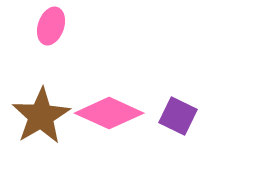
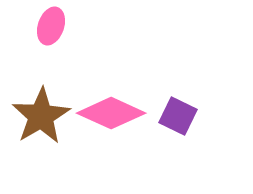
pink diamond: moved 2 px right
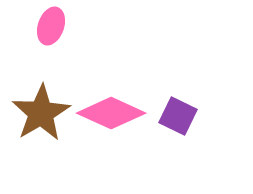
brown star: moved 3 px up
